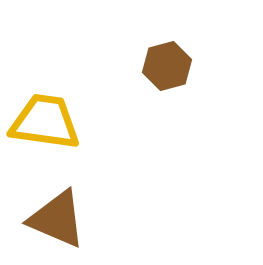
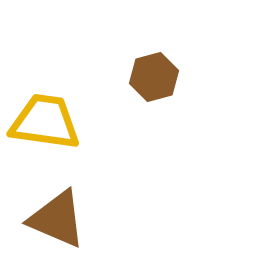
brown hexagon: moved 13 px left, 11 px down
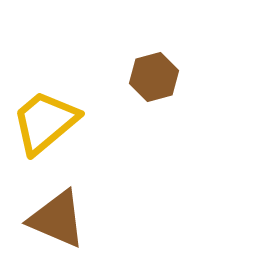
yellow trapezoid: rotated 48 degrees counterclockwise
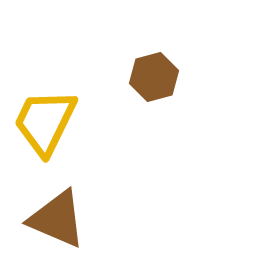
yellow trapezoid: rotated 24 degrees counterclockwise
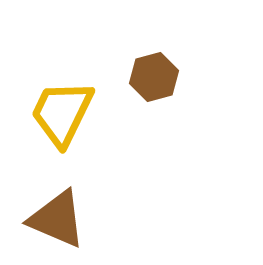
yellow trapezoid: moved 17 px right, 9 px up
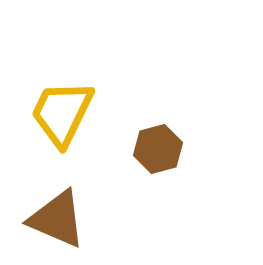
brown hexagon: moved 4 px right, 72 px down
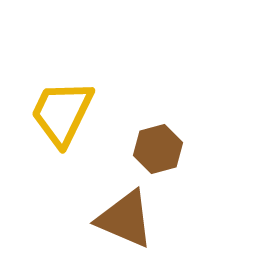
brown triangle: moved 68 px right
